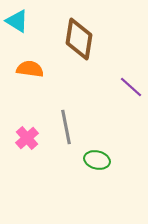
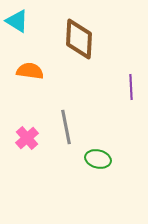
brown diamond: rotated 6 degrees counterclockwise
orange semicircle: moved 2 px down
purple line: rotated 45 degrees clockwise
green ellipse: moved 1 px right, 1 px up
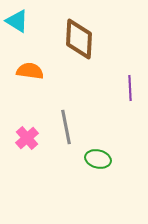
purple line: moved 1 px left, 1 px down
